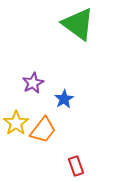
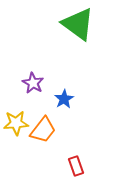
purple star: rotated 15 degrees counterclockwise
yellow star: rotated 30 degrees clockwise
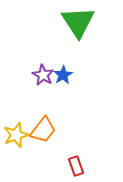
green triangle: moved 2 px up; rotated 21 degrees clockwise
purple star: moved 10 px right, 8 px up
blue star: moved 1 px left, 24 px up
yellow star: moved 12 px down; rotated 15 degrees counterclockwise
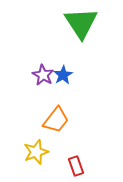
green triangle: moved 3 px right, 1 px down
orange trapezoid: moved 13 px right, 10 px up
yellow star: moved 20 px right, 17 px down
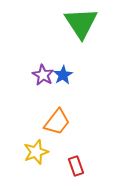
orange trapezoid: moved 1 px right, 2 px down
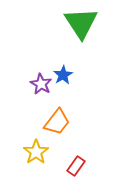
purple star: moved 2 px left, 9 px down
yellow star: rotated 15 degrees counterclockwise
red rectangle: rotated 54 degrees clockwise
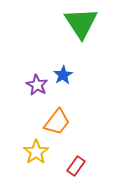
purple star: moved 4 px left, 1 px down
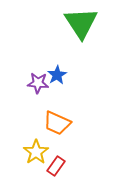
blue star: moved 6 px left
purple star: moved 1 px right, 2 px up; rotated 25 degrees counterclockwise
orange trapezoid: moved 1 px down; rotated 76 degrees clockwise
red rectangle: moved 20 px left
